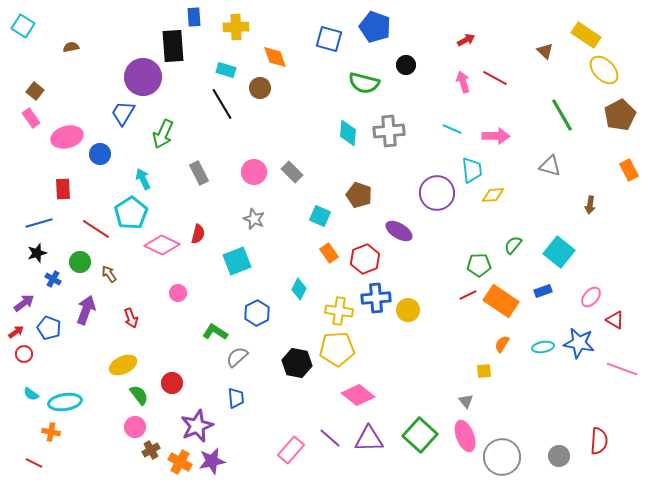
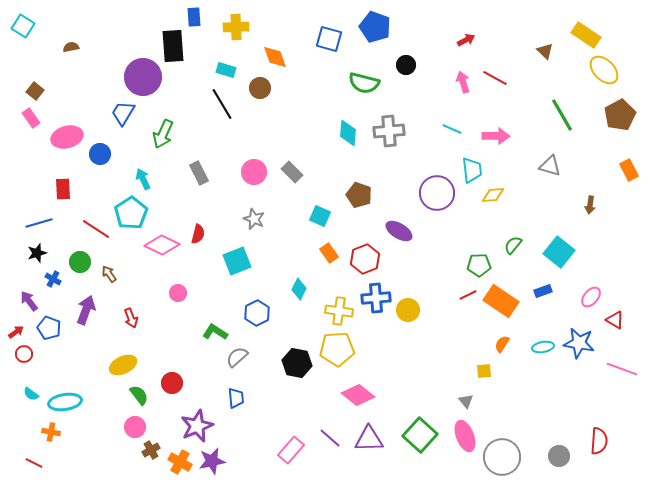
purple arrow at (24, 303): moved 5 px right, 2 px up; rotated 90 degrees counterclockwise
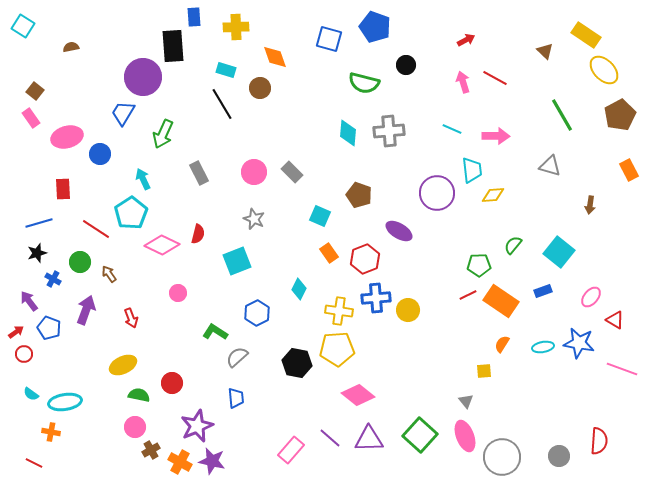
green semicircle at (139, 395): rotated 40 degrees counterclockwise
purple star at (212, 461): rotated 24 degrees clockwise
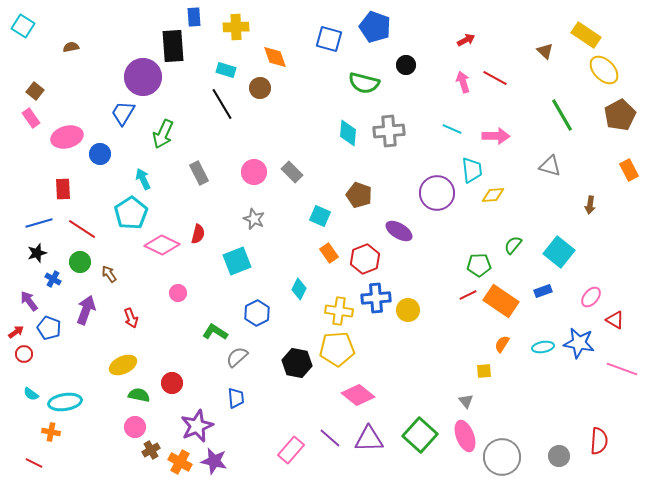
red line at (96, 229): moved 14 px left
purple star at (212, 461): moved 2 px right
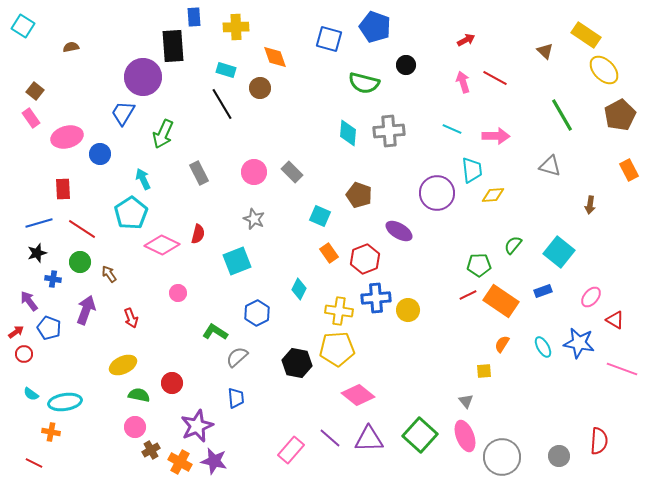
blue cross at (53, 279): rotated 21 degrees counterclockwise
cyan ellipse at (543, 347): rotated 70 degrees clockwise
